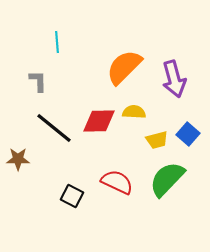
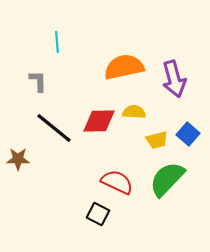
orange semicircle: rotated 33 degrees clockwise
black square: moved 26 px right, 18 px down
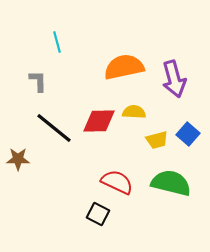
cyan line: rotated 10 degrees counterclockwise
green semicircle: moved 4 px right, 4 px down; rotated 60 degrees clockwise
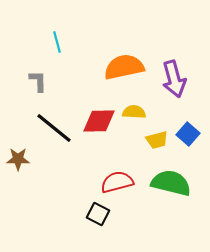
red semicircle: rotated 40 degrees counterclockwise
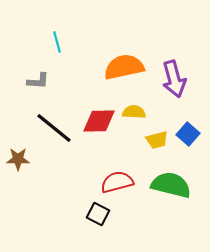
gray L-shape: rotated 95 degrees clockwise
green semicircle: moved 2 px down
